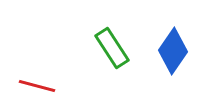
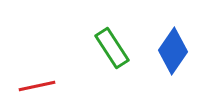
red line: rotated 27 degrees counterclockwise
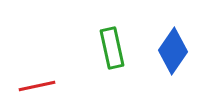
green rectangle: rotated 21 degrees clockwise
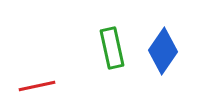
blue diamond: moved 10 px left
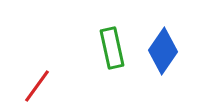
red line: rotated 42 degrees counterclockwise
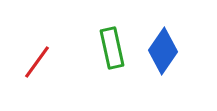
red line: moved 24 px up
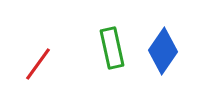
red line: moved 1 px right, 2 px down
